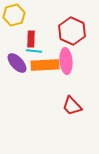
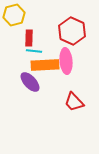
red rectangle: moved 2 px left, 1 px up
purple ellipse: moved 13 px right, 19 px down
red trapezoid: moved 2 px right, 4 px up
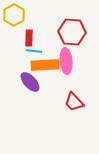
yellow hexagon: rotated 15 degrees counterclockwise
red hexagon: moved 1 px down; rotated 20 degrees counterclockwise
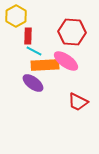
yellow hexagon: moved 2 px right, 1 px down
red rectangle: moved 1 px left, 2 px up
cyan line: rotated 21 degrees clockwise
pink ellipse: rotated 50 degrees counterclockwise
purple ellipse: moved 3 px right, 1 px down; rotated 10 degrees counterclockwise
red trapezoid: moved 4 px right; rotated 20 degrees counterclockwise
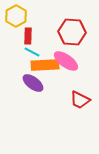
cyan line: moved 2 px left, 1 px down
red trapezoid: moved 2 px right, 2 px up
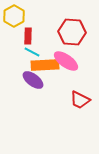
yellow hexagon: moved 2 px left
purple ellipse: moved 3 px up
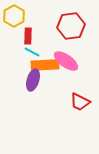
red hexagon: moved 1 px left, 6 px up; rotated 12 degrees counterclockwise
purple ellipse: rotated 70 degrees clockwise
red trapezoid: moved 2 px down
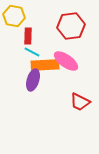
yellow hexagon: rotated 20 degrees counterclockwise
